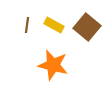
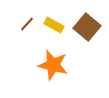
brown line: moved 1 px up; rotated 35 degrees clockwise
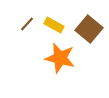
brown square: moved 2 px right, 2 px down
orange star: moved 7 px right, 7 px up
